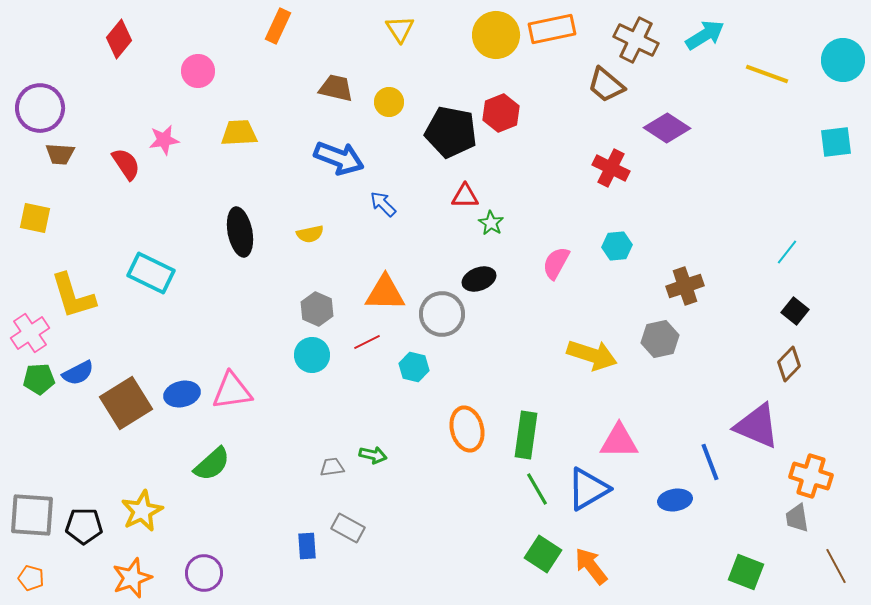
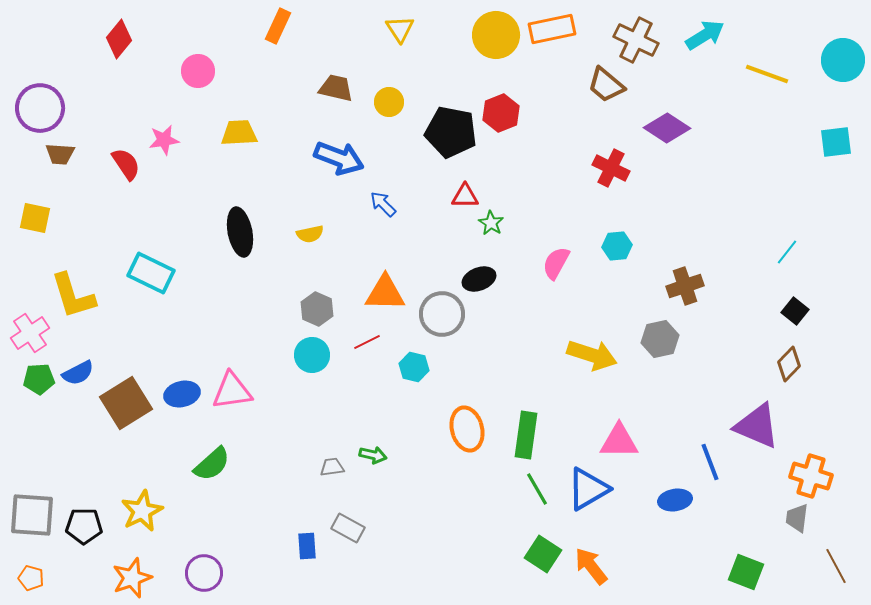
gray trapezoid at (797, 518): rotated 16 degrees clockwise
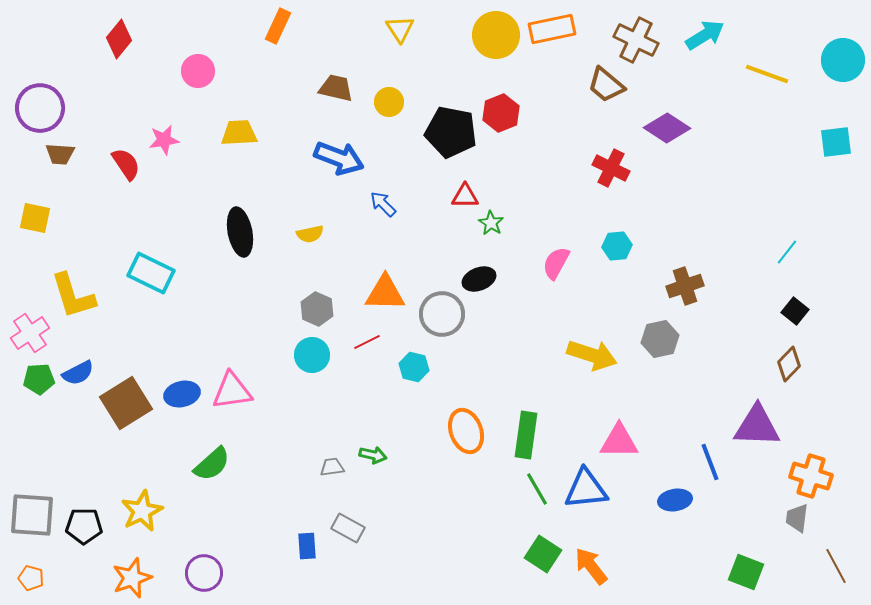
purple triangle at (757, 426): rotated 21 degrees counterclockwise
orange ellipse at (467, 429): moved 1 px left, 2 px down; rotated 6 degrees counterclockwise
blue triangle at (588, 489): moved 2 px left; rotated 24 degrees clockwise
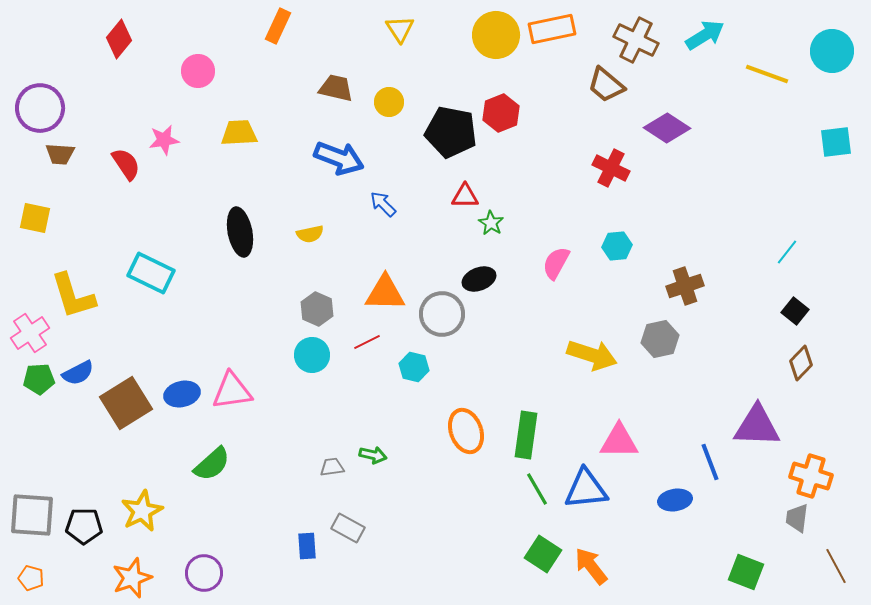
cyan circle at (843, 60): moved 11 px left, 9 px up
brown diamond at (789, 364): moved 12 px right, 1 px up
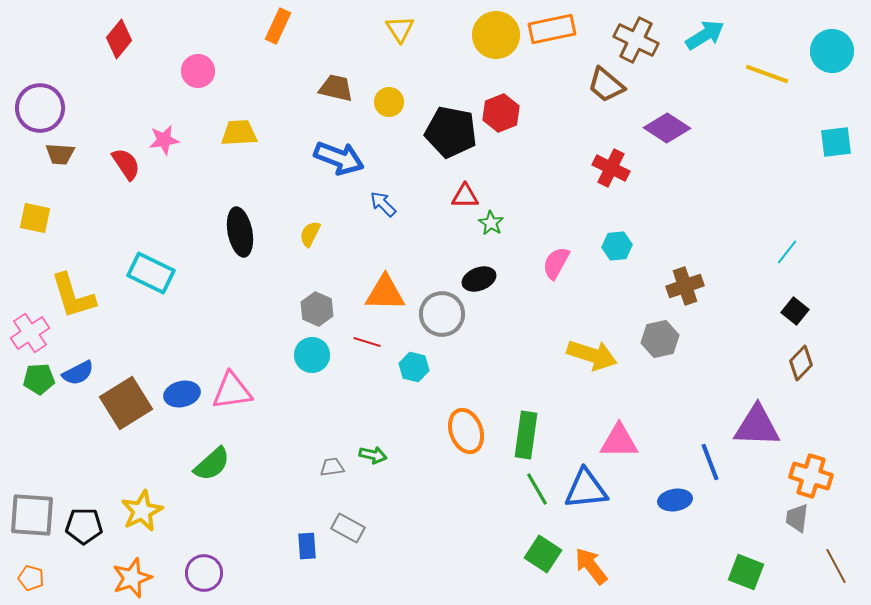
yellow semicircle at (310, 234): rotated 128 degrees clockwise
red line at (367, 342): rotated 44 degrees clockwise
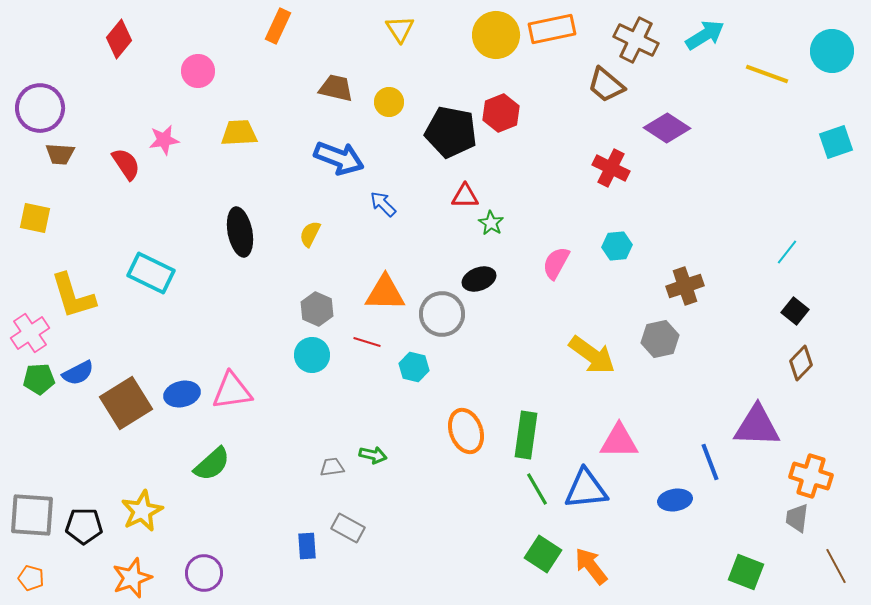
cyan square at (836, 142): rotated 12 degrees counterclockwise
yellow arrow at (592, 355): rotated 18 degrees clockwise
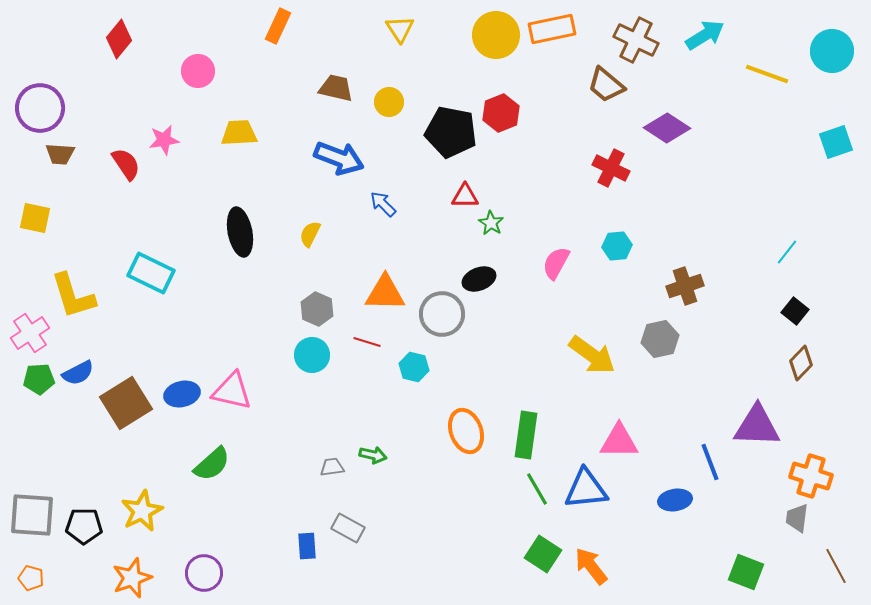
pink triangle at (232, 391): rotated 21 degrees clockwise
